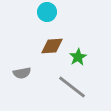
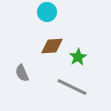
gray semicircle: rotated 78 degrees clockwise
gray line: rotated 12 degrees counterclockwise
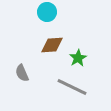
brown diamond: moved 1 px up
green star: moved 1 px down
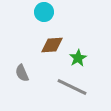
cyan circle: moved 3 px left
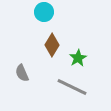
brown diamond: rotated 55 degrees counterclockwise
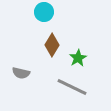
gray semicircle: moved 1 px left; rotated 54 degrees counterclockwise
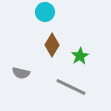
cyan circle: moved 1 px right
green star: moved 2 px right, 2 px up
gray line: moved 1 px left
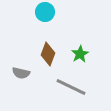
brown diamond: moved 4 px left, 9 px down; rotated 10 degrees counterclockwise
green star: moved 2 px up
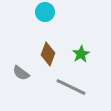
green star: moved 1 px right
gray semicircle: rotated 24 degrees clockwise
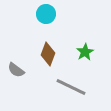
cyan circle: moved 1 px right, 2 px down
green star: moved 4 px right, 2 px up
gray semicircle: moved 5 px left, 3 px up
